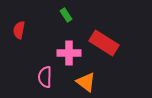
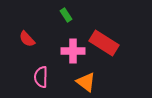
red semicircle: moved 8 px right, 9 px down; rotated 54 degrees counterclockwise
pink cross: moved 4 px right, 2 px up
pink semicircle: moved 4 px left
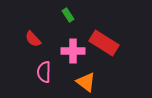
green rectangle: moved 2 px right
red semicircle: moved 6 px right
pink semicircle: moved 3 px right, 5 px up
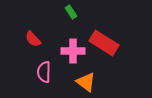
green rectangle: moved 3 px right, 3 px up
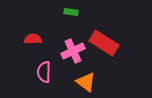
green rectangle: rotated 48 degrees counterclockwise
red semicircle: rotated 132 degrees clockwise
pink cross: rotated 25 degrees counterclockwise
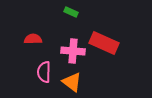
green rectangle: rotated 16 degrees clockwise
red rectangle: rotated 8 degrees counterclockwise
pink cross: rotated 30 degrees clockwise
orange triangle: moved 14 px left
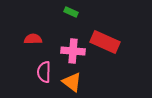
red rectangle: moved 1 px right, 1 px up
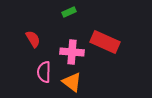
green rectangle: moved 2 px left; rotated 48 degrees counterclockwise
red semicircle: rotated 60 degrees clockwise
pink cross: moved 1 px left, 1 px down
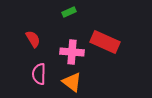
pink semicircle: moved 5 px left, 2 px down
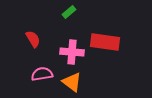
green rectangle: rotated 16 degrees counterclockwise
red rectangle: rotated 16 degrees counterclockwise
pink semicircle: moved 3 px right; rotated 80 degrees clockwise
